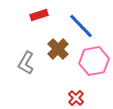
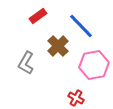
red rectangle: moved 1 px left, 1 px down; rotated 18 degrees counterclockwise
brown cross: moved 3 px up
pink hexagon: moved 4 px down
red cross: rotated 14 degrees counterclockwise
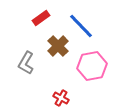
red rectangle: moved 3 px right, 2 px down
pink hexagon: moved 2 px left, 1 px down
red cross: moved 15 px left
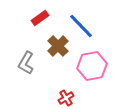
red rectangle: moved 1 px left
red cross: moved 5 px right; rotated 28 degrees clockwise
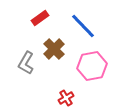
blue line: moved 2 px right
brown cross: moved 4 px left, 3 px down
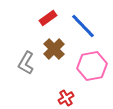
red rectangle: moved 8 px right
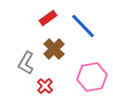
pink hexagon: moved 11 px down
red cross: moved 21 px left, 12 px up; rotated 14 degrees counterclockwise
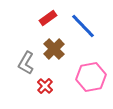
pink hexagon: moved 1 px left
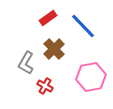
red cross: rotated 14 degrees counterclockwise
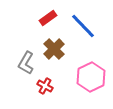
pink hexagon: rotated 16 degrees counterclockwise
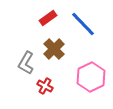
blue line: moved 2 px up
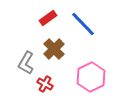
red cross: moved 2 px up
